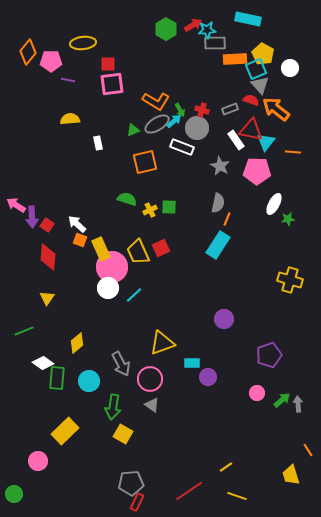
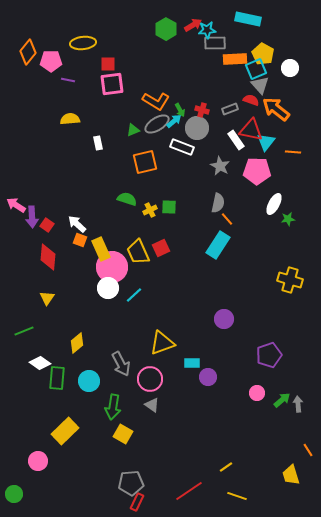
orange line at (227, 219): rotated 64 degrees counterclockwise
white diamond at (43, 363): moved 3 px left
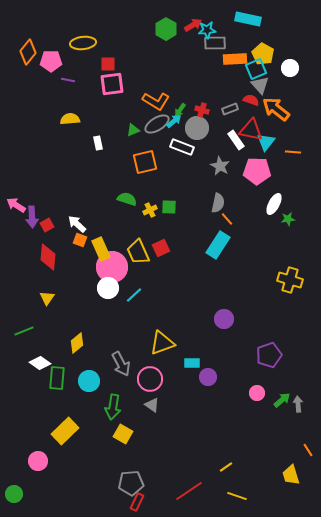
green arrow at (180, 110): rotated 64 degrees clockwise
red square at (47, 225): rotated 24 degrees clockwise
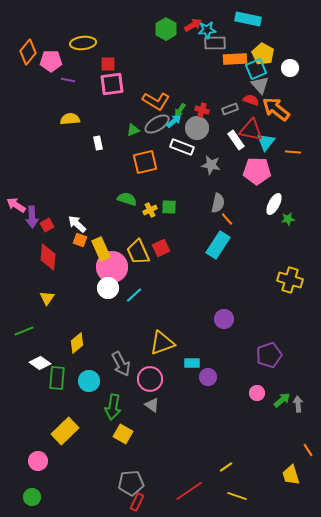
gray star at (220, 166): moved 9 px left, 1 px up; rotated 18 degrees counterclockwise
green circle at (14, 494): moved 18 px right, 3 px down
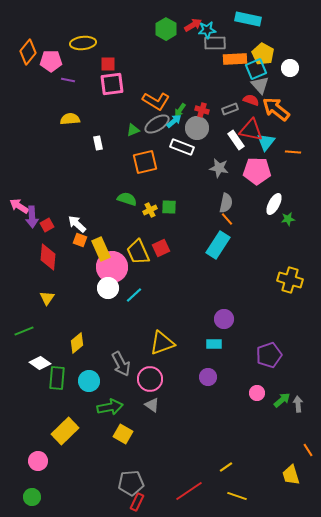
gray star at (211, 165): moved 8 px right, 3 px down
gray semicircle at (218, 203): moved 8 px right
pink arrow at (16, 205): moved 3 px right, 1 px down
cyan rectangle at (192, 363): moved 22 px right, 19 px up
green arrow at (113, 407): moved 3 px left; rotated 110 degrees counterclockwise
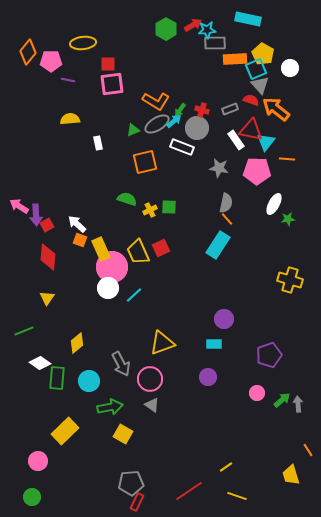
orange line at (293, 152): moved 6 px left, 7 px down
purple arrow at (32, 217): moved 4 px right, 2 px up
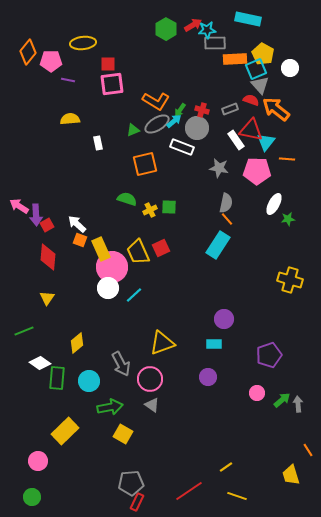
orange square at (145, 162): moved 2 px down
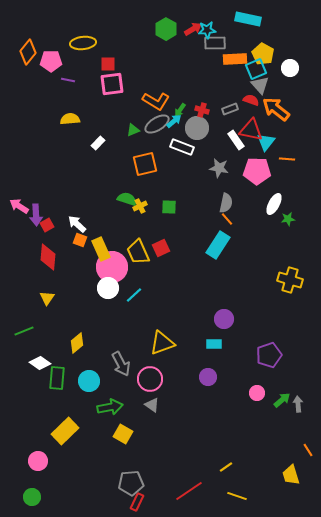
red arrow at (193, 25): moved 4 px down
white rectangle at (98, 143): rotated 56 degrees clockwise
yellow cross at (150, 210): moved 10 px left, 4 px up
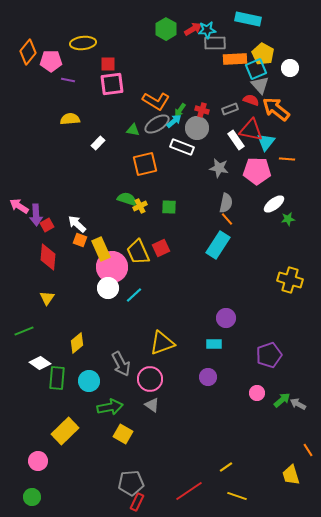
green triangle at (133, 130): rotated 32 degrees clockwise
white ellipse at (274, 204): rotated 25 degrees clockwise
purple circle at (224, 319): moved 2 px right, 1 px up
gray arrow at (298, 404): rotated 56 degrees counterclockwise
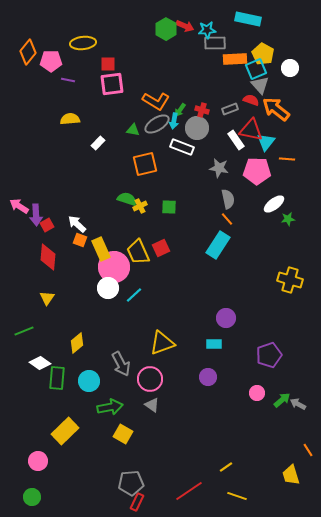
red arrow at (193, 29): moved 8 px left, 3 px up; rotated 54 degrees clockwise
cyan arrow at (174, 121): rotated 140 degrees clockwise
gray semicircle at (226, 203): moved 2 px right, 4 px up; rotated 24 degrees counterclockwise
pink circle at (112, 267): moved 2 px right
